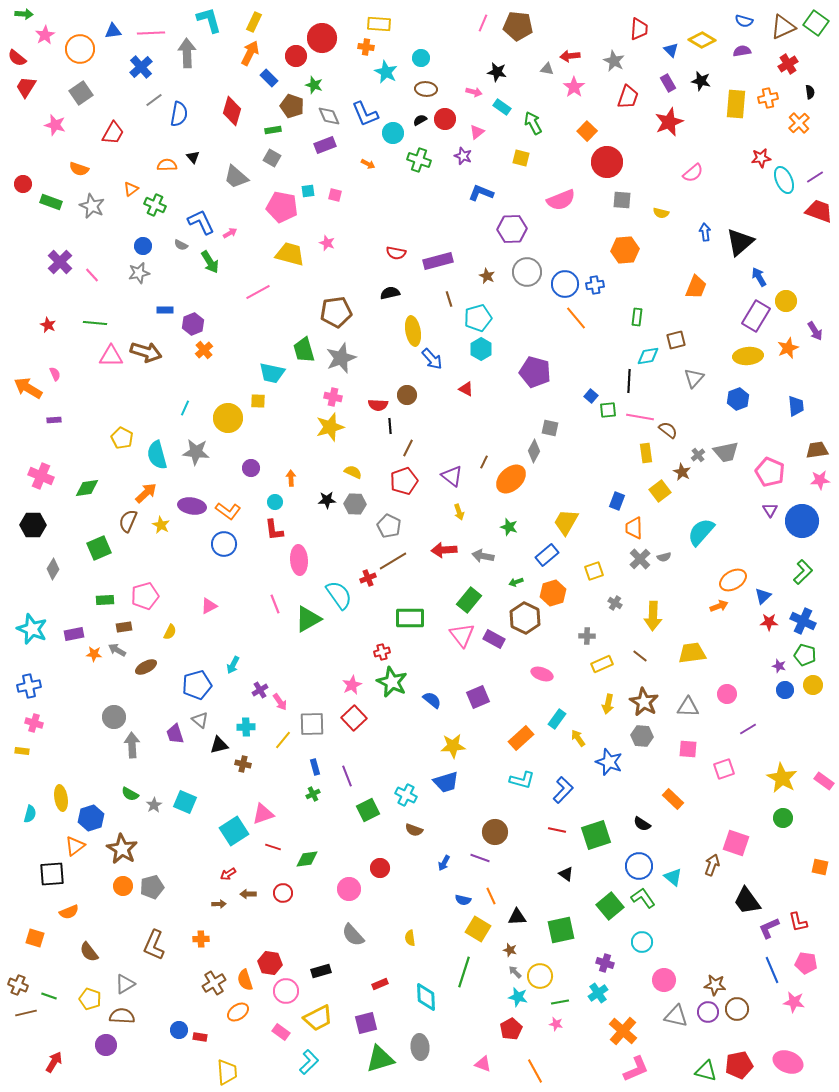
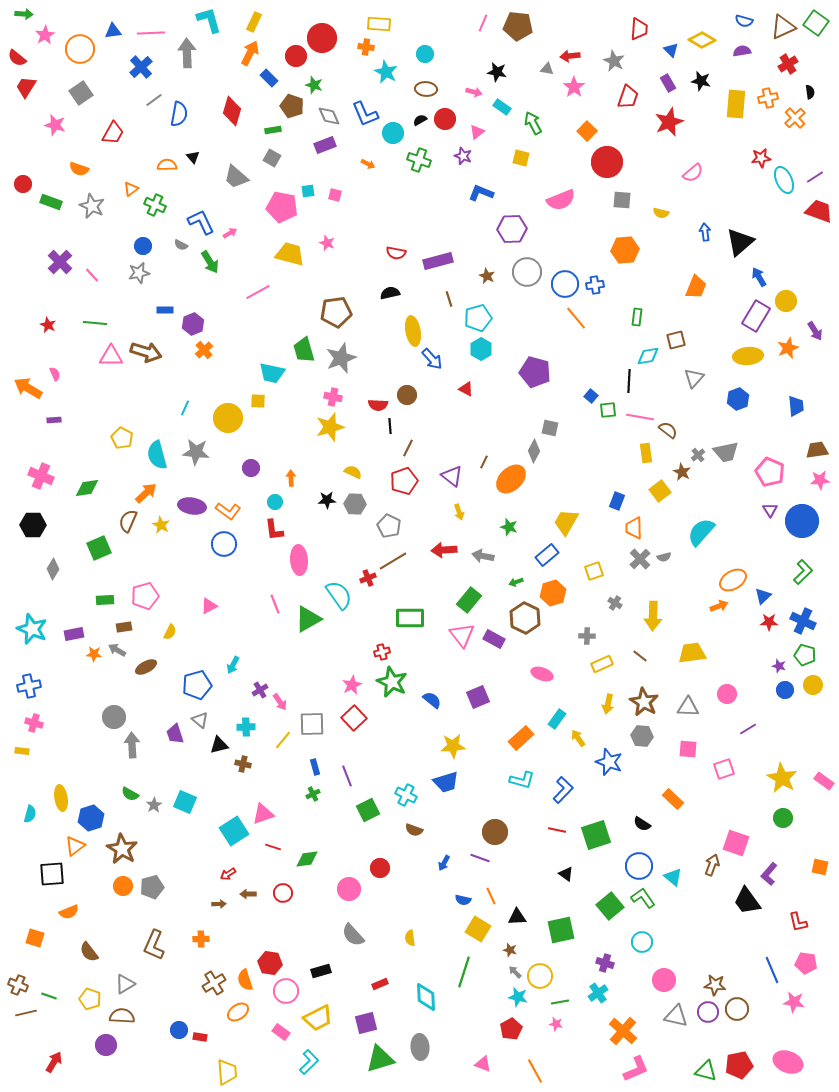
cyan circle at (421, 58): moved 4 px right, 4 px up
orange cross at (799, 123): moved 4 px left, 5 px up
purple L-shape at (769, 928): moved 54 px up; rotated 25 degrees counterclockwise
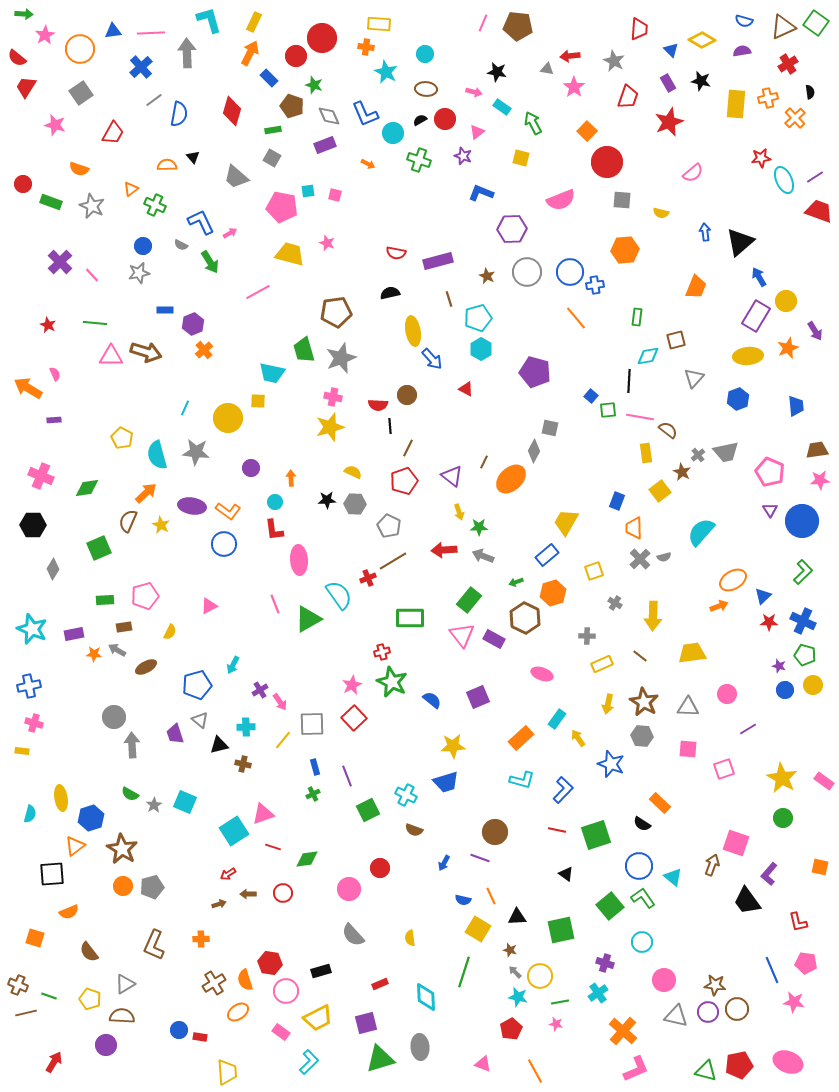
blue circle at (565, 284): moved 5 px right, 12 px up
green star at (509, 527): moved 30 px left; rotated 18 degrees counterclockwise
gray arrow at (483, 556): rotated 10 degrees clockwise
blue star at (609, 762): moved 2 px right, 2 px down
orange rectangle at (673, 799): moved 13 px left, 4 px down
brown arrow at (219, 904): rotated 16 degrees counterclockwise
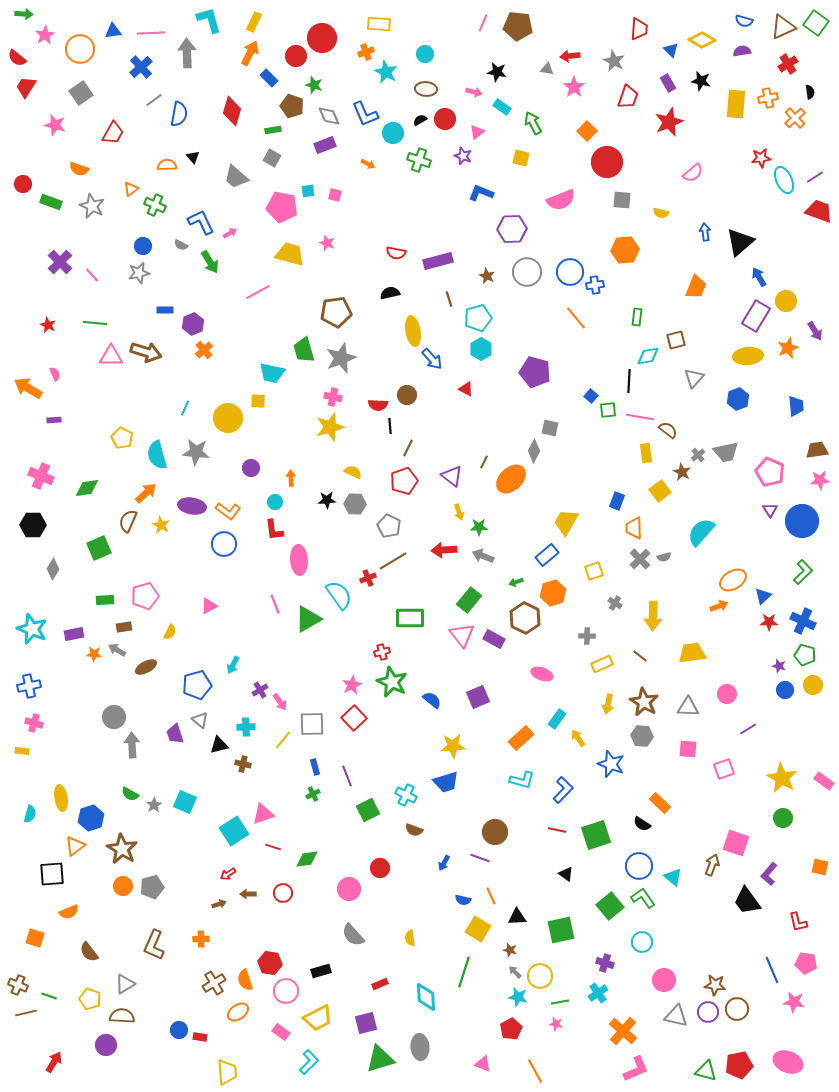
orange cross at (366, 47): moved 5 px down; rotated 28 degrees counterclockwise
